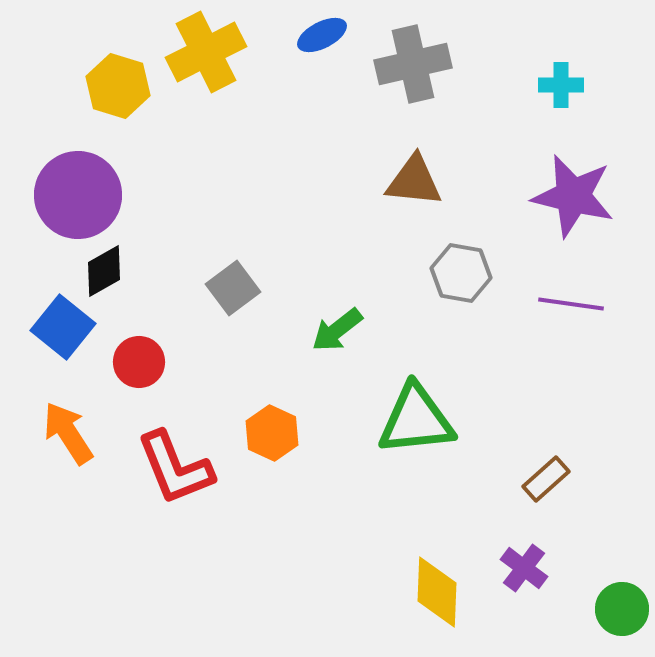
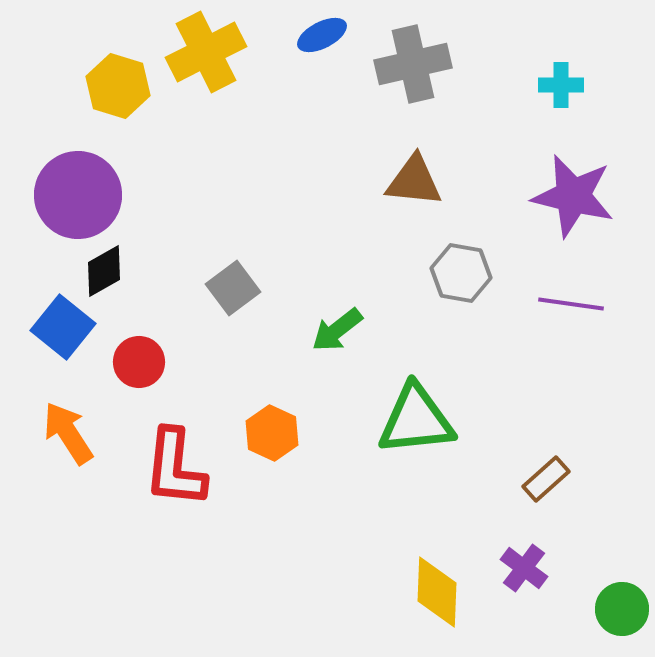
red L-shape: rotated 28 degrees clockwise
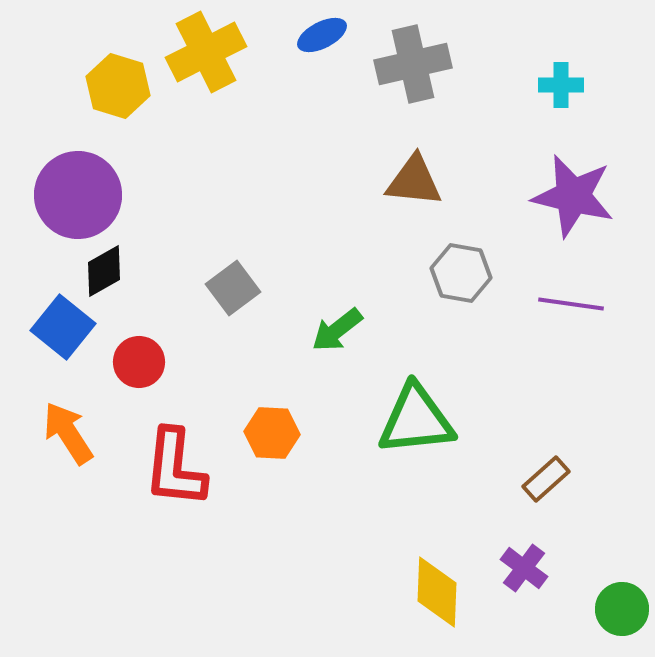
orange hexagon: rotated 22 degrees counterclockwise
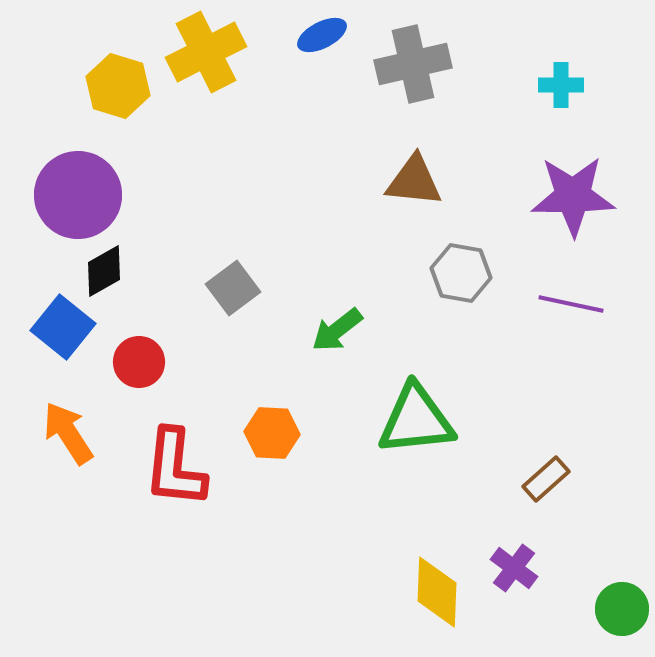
purple star: rotated 14 degrees counterclockwise
purple line: rotated 4 degrees clockwise
purple cross: moved 10 px left
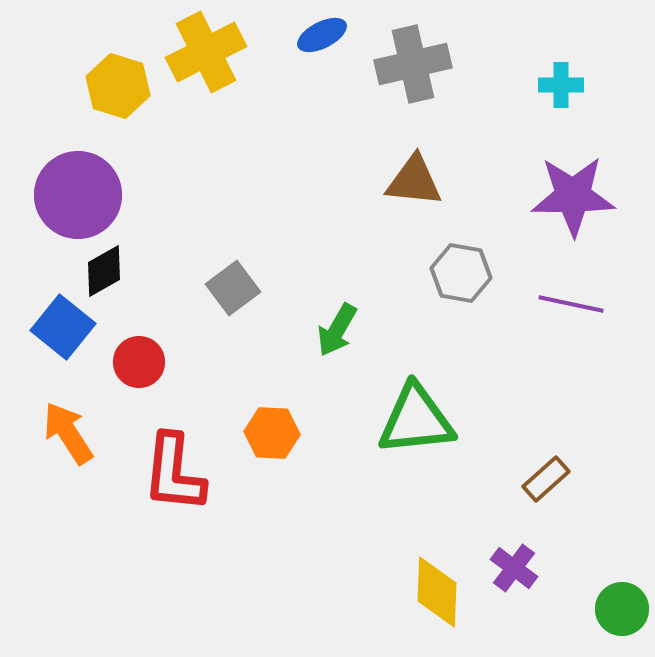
green arrow: rotated 22 degrees counterclockwise
red L-shape: moved 1 px left, 5 px down
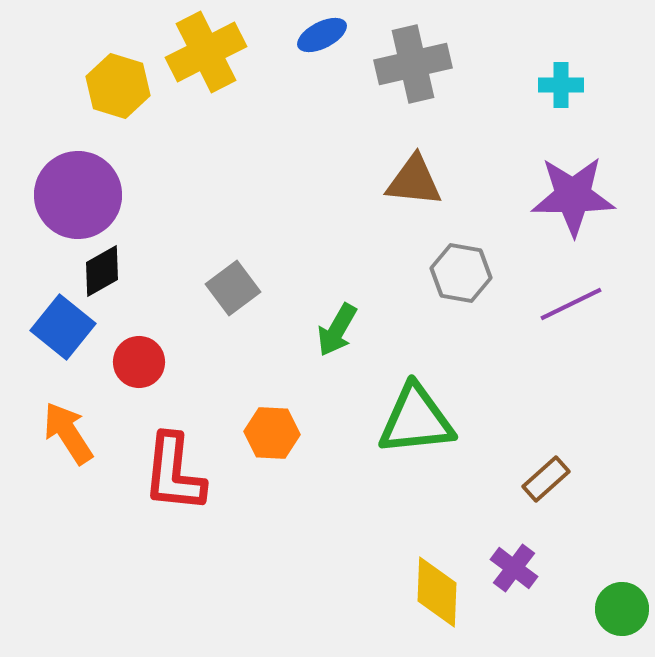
black diamond: moved 2 px left
purple line: rotated 38 degrees counterclockwise
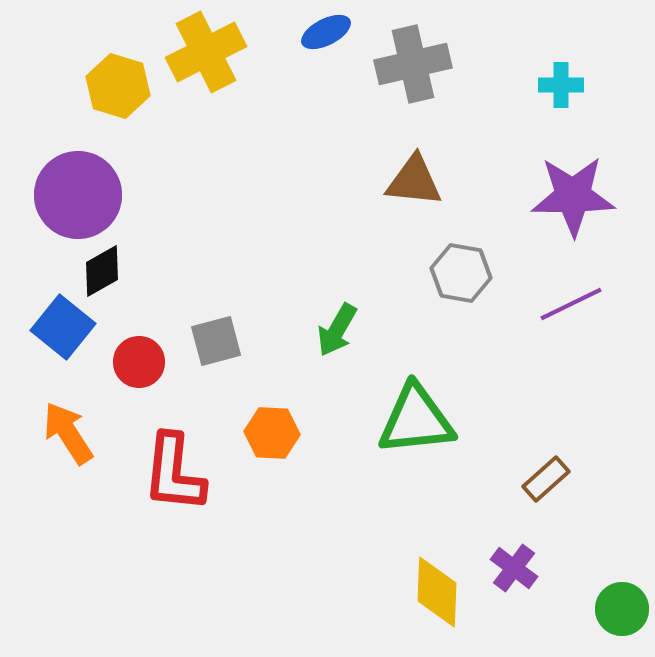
blue ellipse: moved 4 px right, 3 px up
gray square: moved 17 px left, 53 px down; rotated 22 degrees clockwise
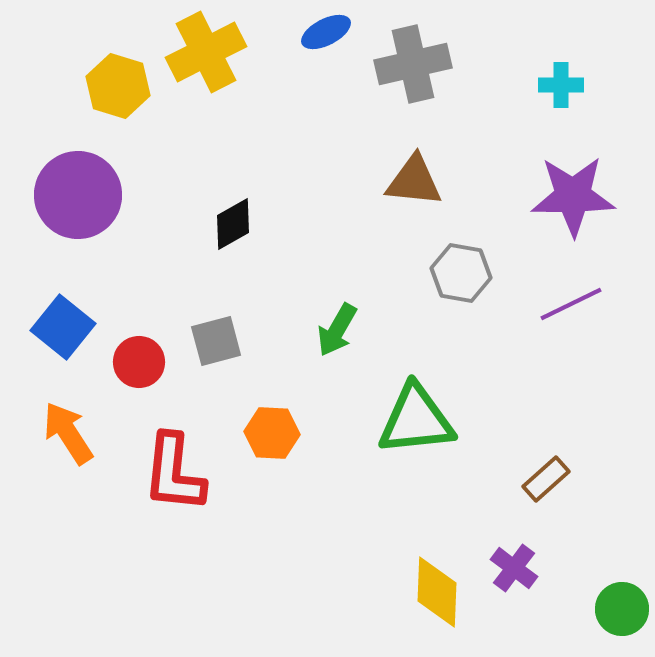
black diamond: moved 131 px right, 47 px up
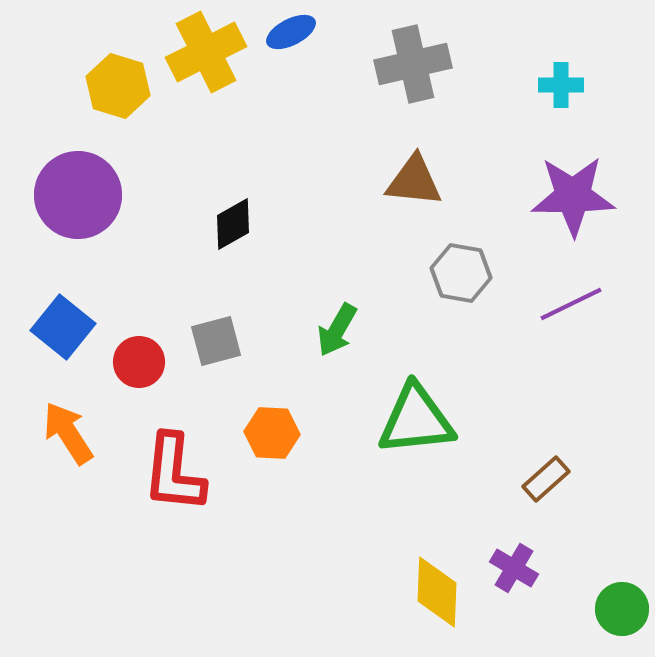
blue ellipse: moved 35 px left
purple cross: rotated 6 degrees counterclockwise
